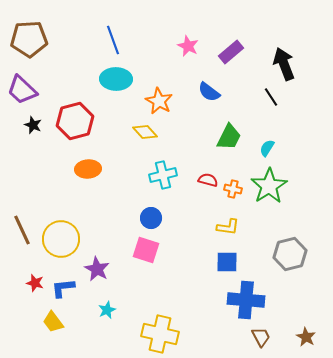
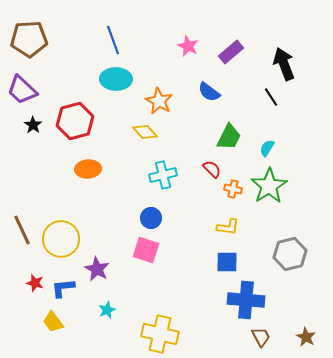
black star: rotated 12 degrees clockwise
red semicircle: moved 4 px right, 11 px up; rotated 30 degrees clockwise
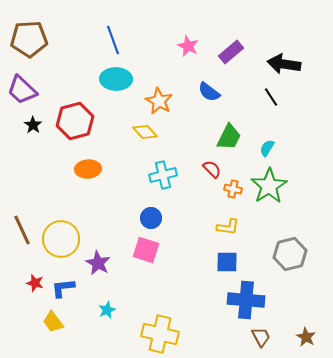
black arrow: rotated 60 degrees counterclockwise
purple star: moved 1 px right, 6 px up
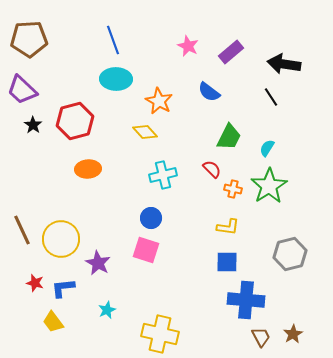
brown star: moved 13 px left, 3 px up; rotated 12 degrees clockwise
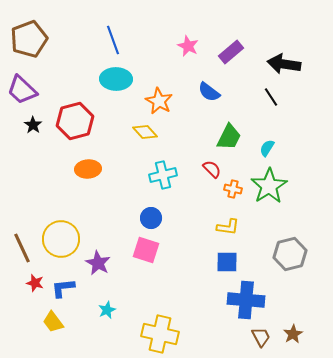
brown pentagon: rotated 18 degrees counterclockwise
brown line: moved 18 px down
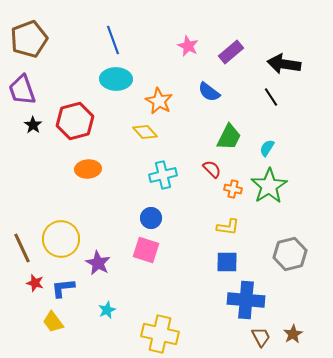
purple trapezoid: rotated 28 degrees clockwise
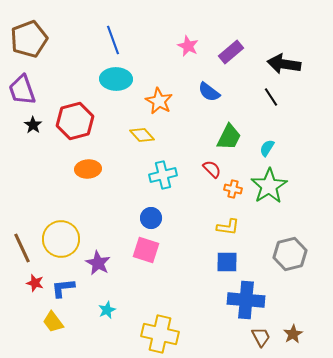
yellow diamond: moved 3 px left, 3 px down
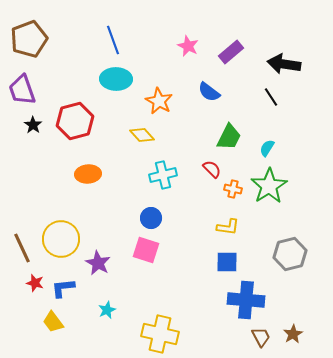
orange ellipse: moved 5 px down
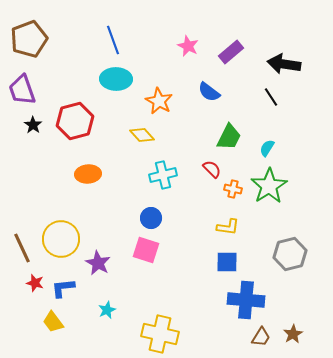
brown trapezoid: rotated 60 degrees clockwise
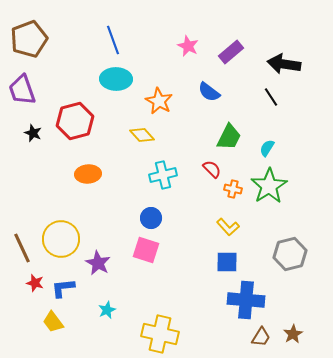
black star: moved 8 px down; rotated 12 degrees counterclockwise
yellow L-shape: rotated 40 degrees clockwise
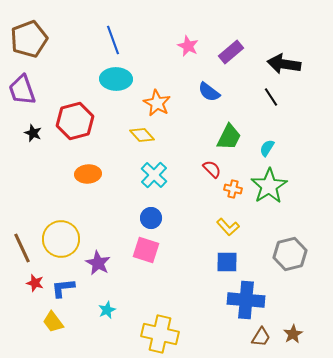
orange star: moved 2 px left, 2 px down
cyan cross: moved 9 px left; rotated 32 degrees counterclockwise
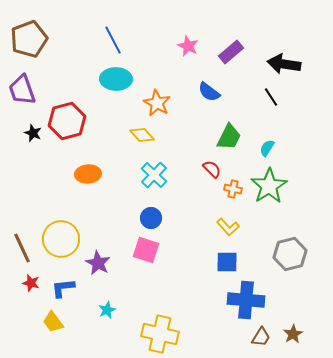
blue line: rotated 8 degrees counterclockwise
red hexagon: moved 8 px left
red star: moved 4 px left
